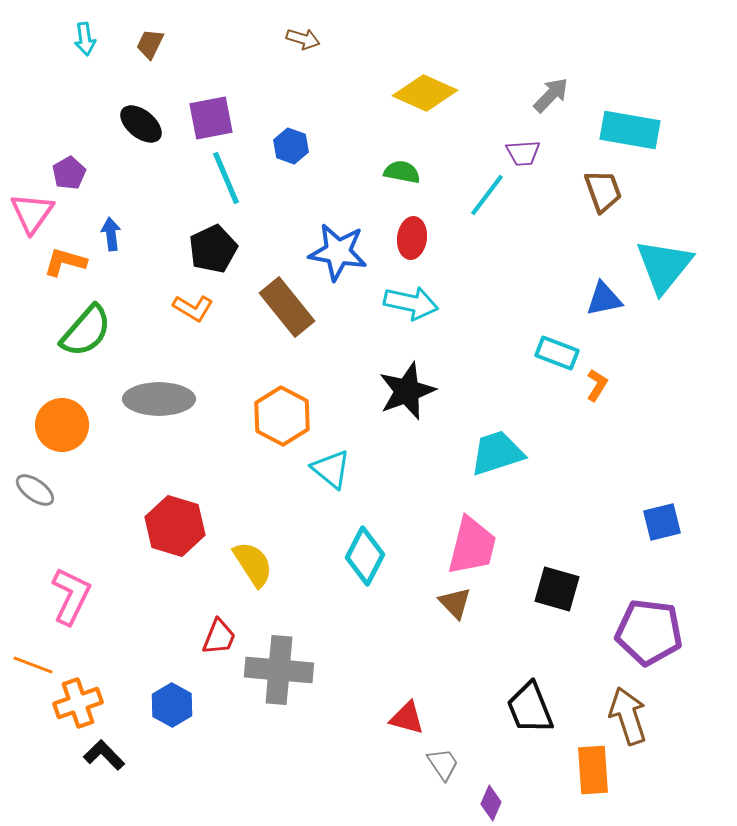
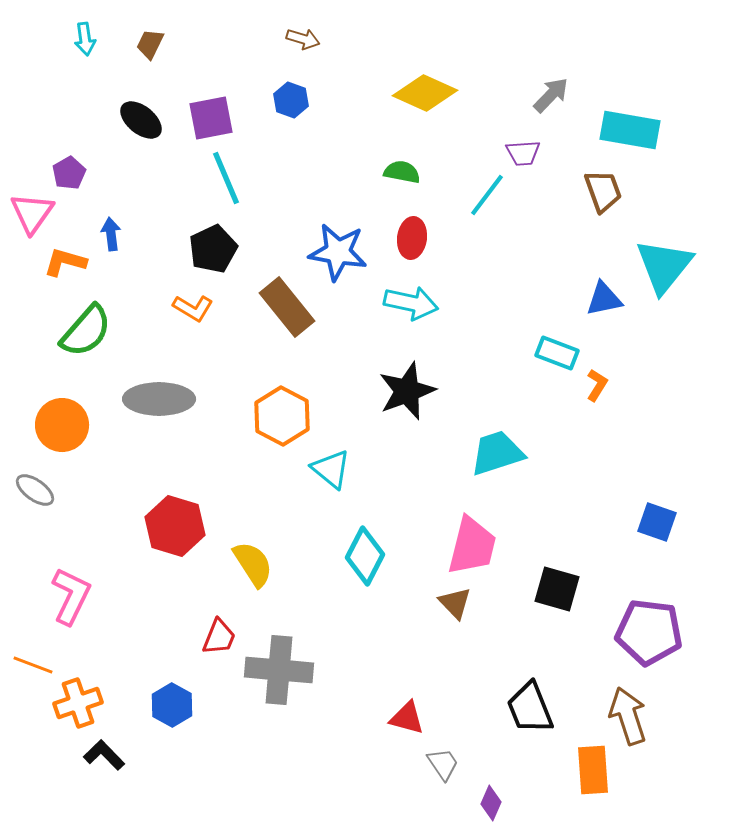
black ellipse at (141, 124): moved 4 px up
blue hexagon at (291, 146): moved 46 px up
blue square at (662, 522): moved 5 px left; rotated 33 degrees clockwise
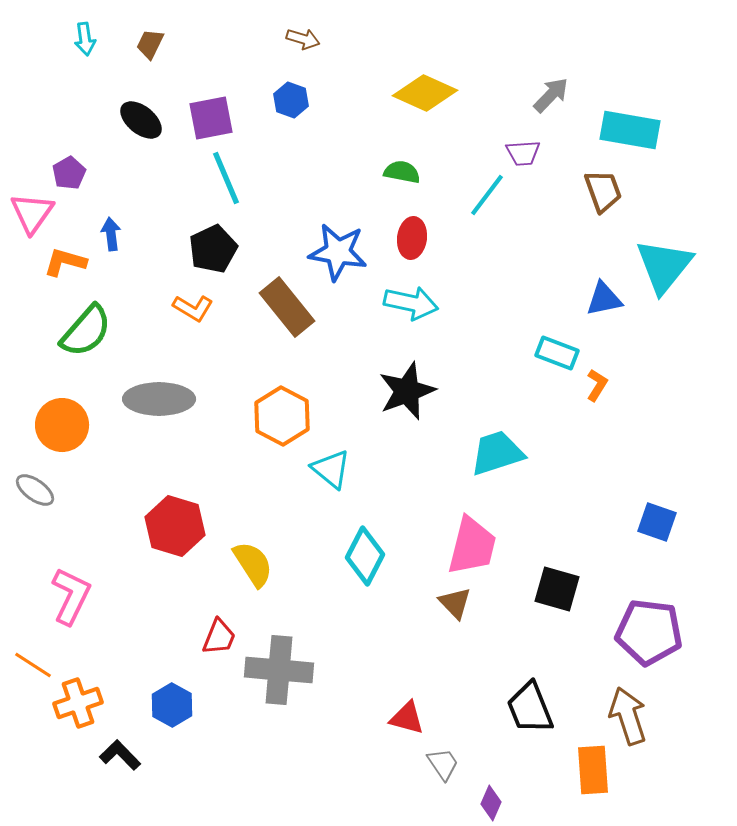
orange line at (33, 665): rotated 12 degrees clockwise
black L-shape at (104, 755): moved 16 px right
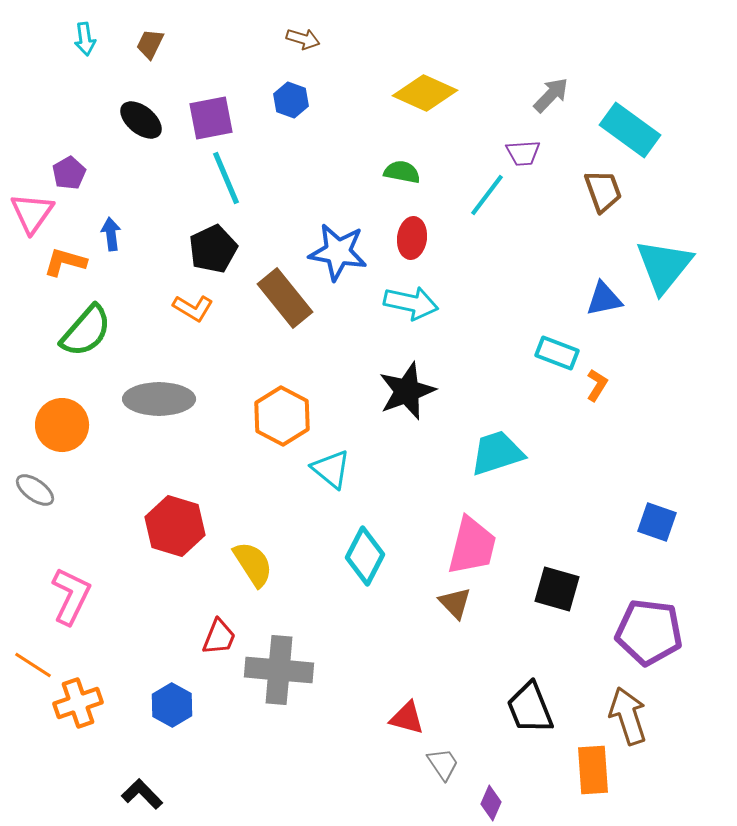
cyan rectangle at (630, 130): rotated 26 degrees clockwise
brown rectangle at (287, 307): moved 2 px left, 9 px up
black L-shape at (120, 755): moved 22 px right, 39 px down
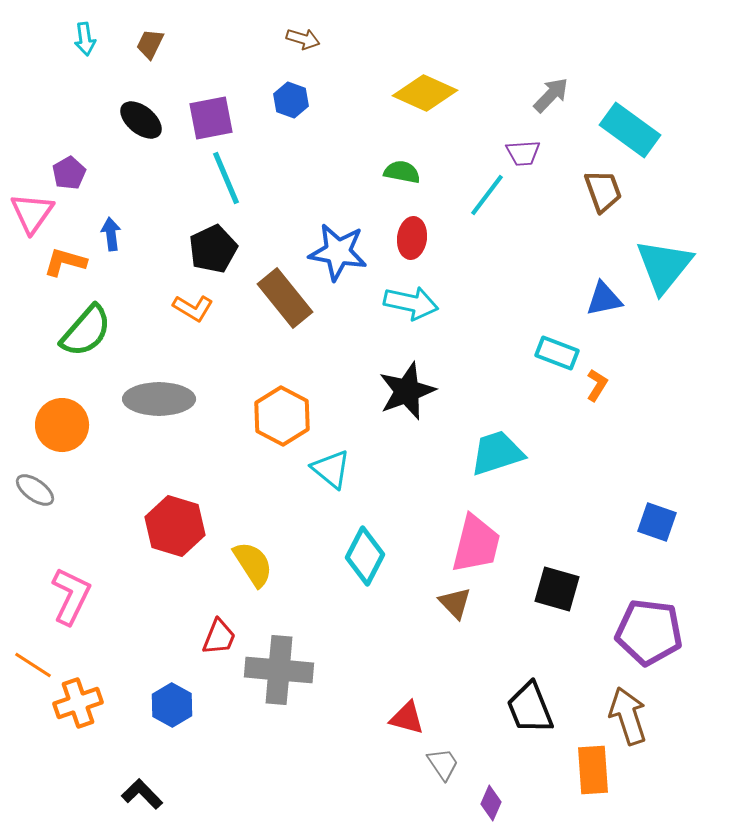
pink trapezoid at (472, 546): moved 4 px right, 2 px up
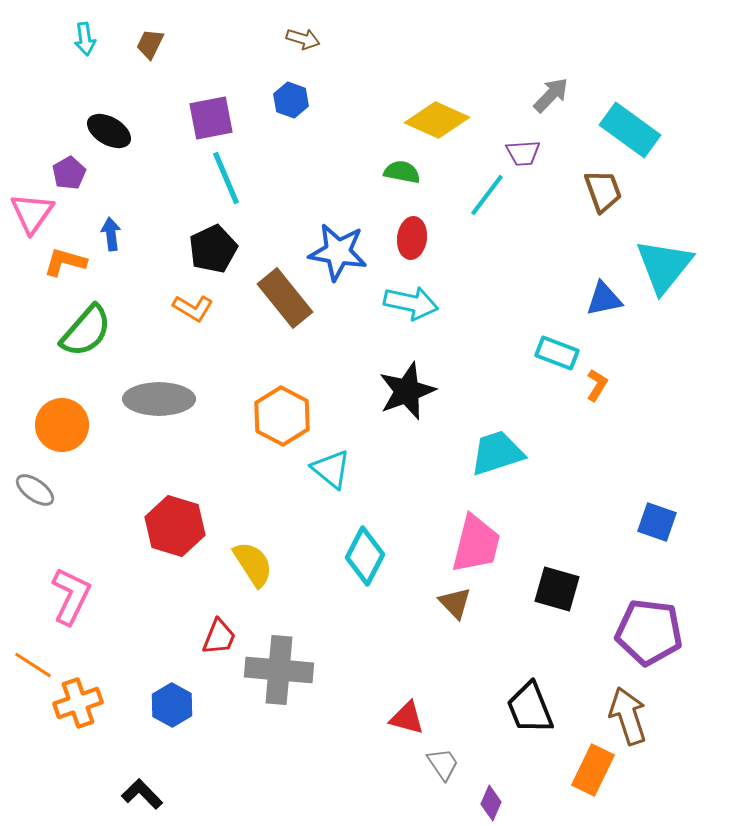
yellow diamond at (425, 93): moved 12 px right, 27 px down
black ellipse at (141, 120): moved 32 px left, 11 px down; rotated 9 degrees counterclockwise
orange rectangle at (593, 770): rotated 30 degrees clockwise
